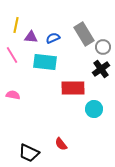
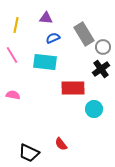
purple triangle: moved 15 px right, 19 px up
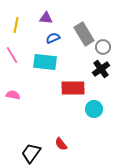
black trapezoid: moved 2 px right; rotated 100 degrees clockwise
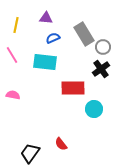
black trapezoid: moved 1 px left
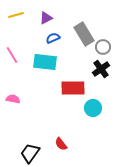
purple triangle: rotated 32 degrees counterclockwise
yellow line: moved 10 px up; rotated 63 degrees clockwise
pink semicircle: moved 4 px down
cyan circle: moved 1 px left, 1 px up
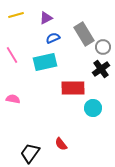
cyan rectangle: rotated 20 degrees counterclockwise
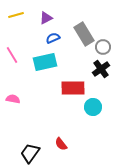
cyan circle: moved 1 px up
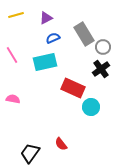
red rectangle: rotated 25 degrees clockwise
cyan circle: moved 2 px left
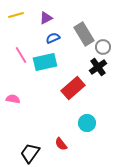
pink line: moved 9 px right
black cross: moved 3 px left, 2 px up
red rectangle: rotated 65 degrees counterclockwise
cyan circle: moved 4 px left, 16 px down
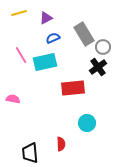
yellow line: moved 3 px right, 2 px up
red rectangle: rotated 35 degrees clockwise
red semicircle: rotated 144 degrees counterclockwise
black trapezoid: rotated 40 degrees counterclockwise
